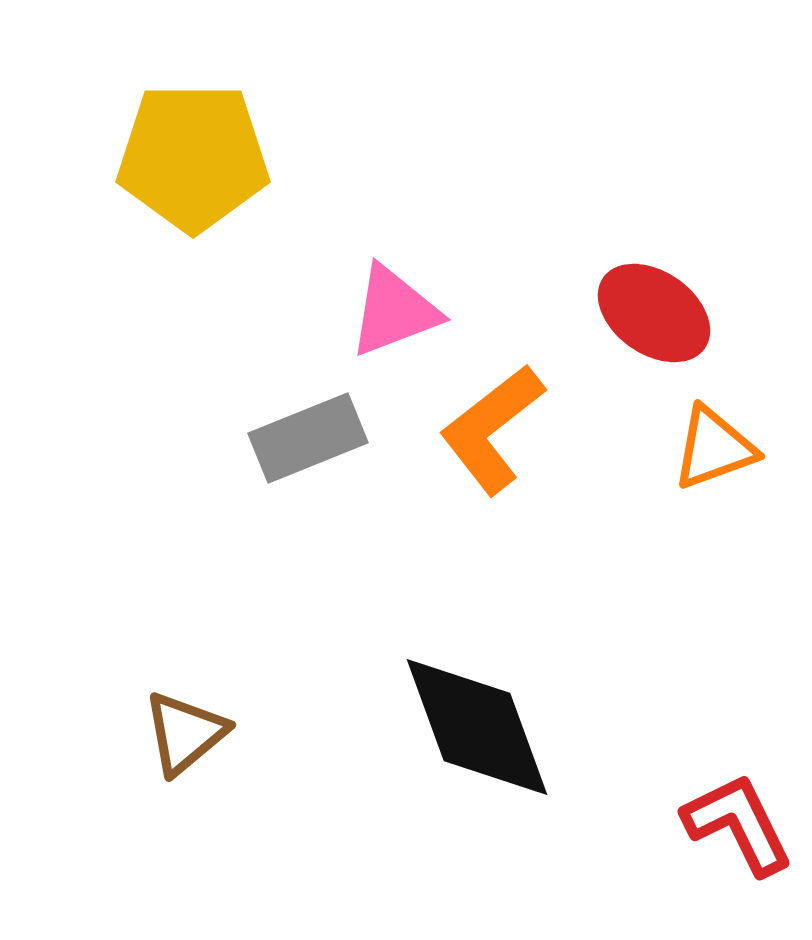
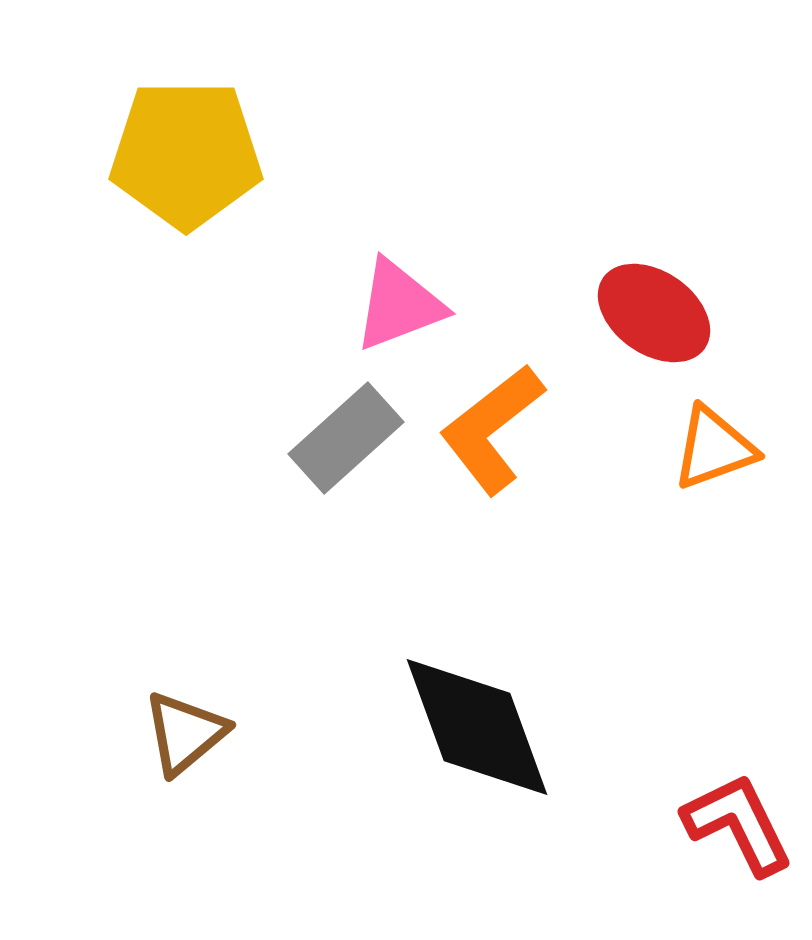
yellow pentagon: moved 7 px left, 3 px up
pink triangle: moved 5 px right, 6 px up
gray rectangle: moved 38 px right; rotated 20 degrees counterclockwise
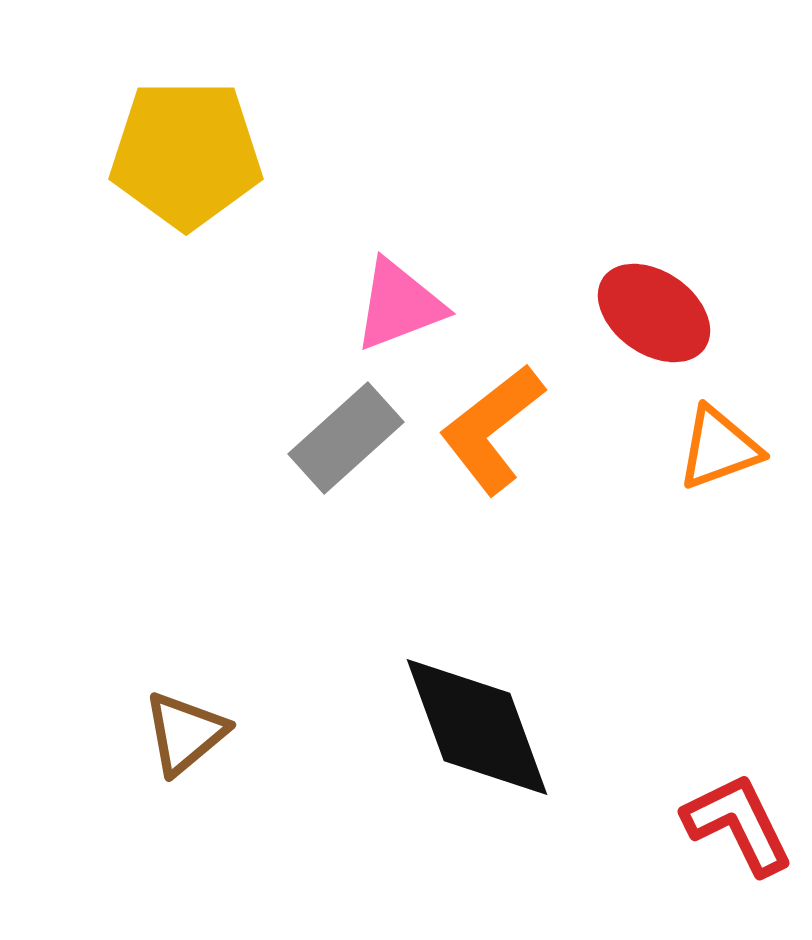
orange triangle: moved 5 px right
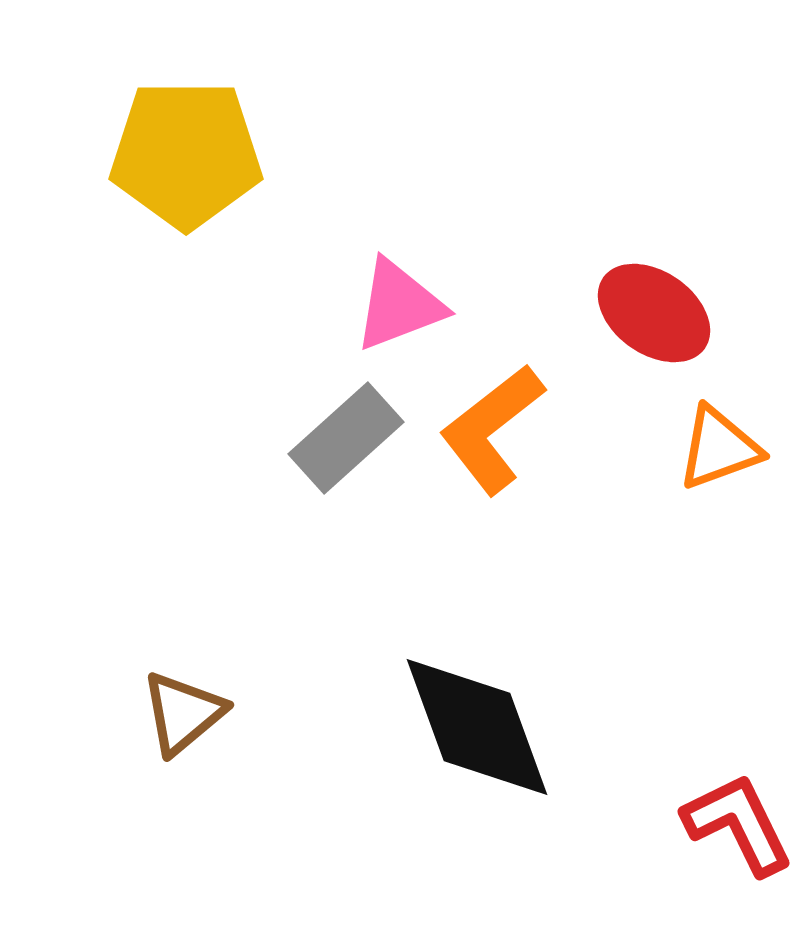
brown triangle: moved 2 px left, 20 px up
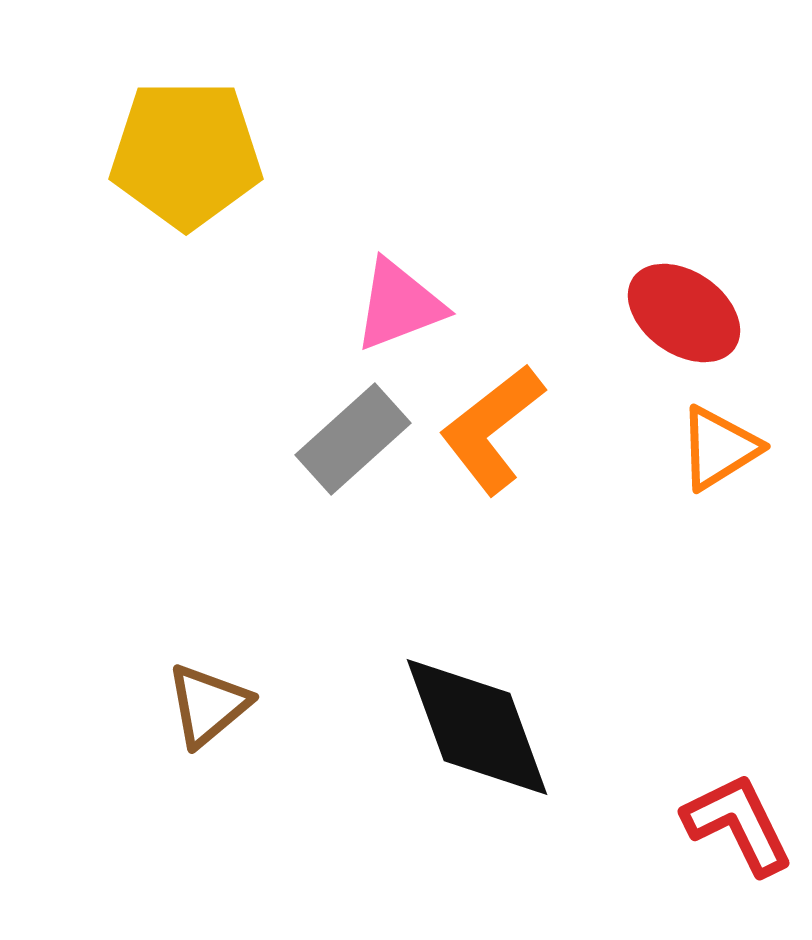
red ellipse: moved 30 px right
gray rectangle: moved 7 px right, 1 px down
orange triangle: rotated 12 degrees counterclockwise
brown triangle: moved 25 px right, 8 px up
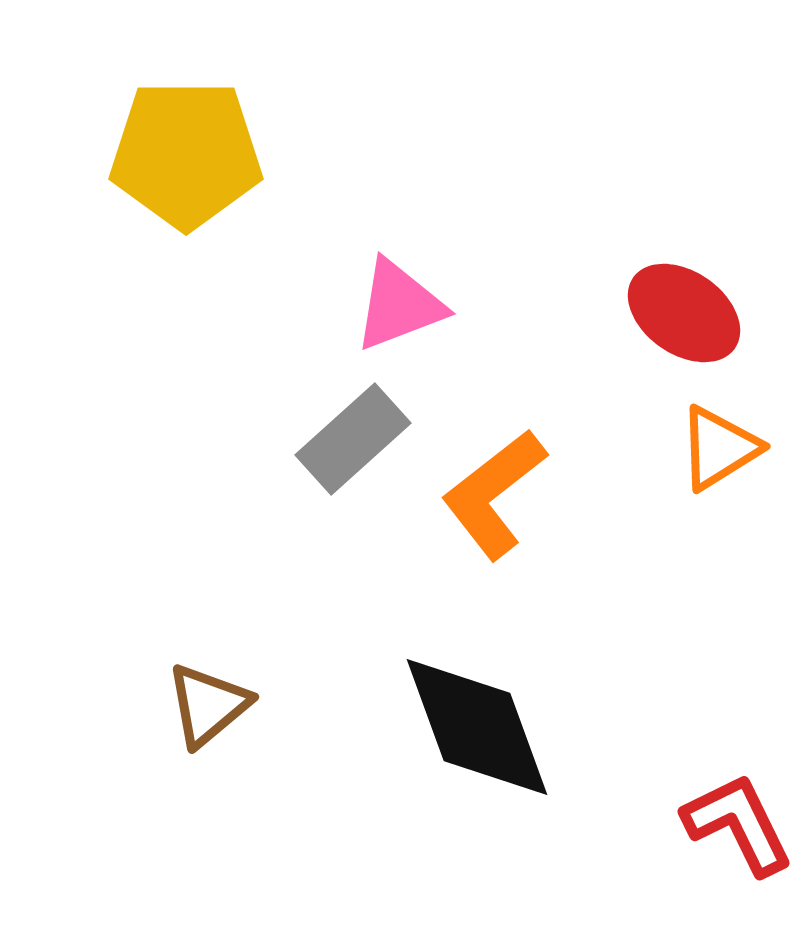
orange L-shape: moved 2 px right, 65 px down
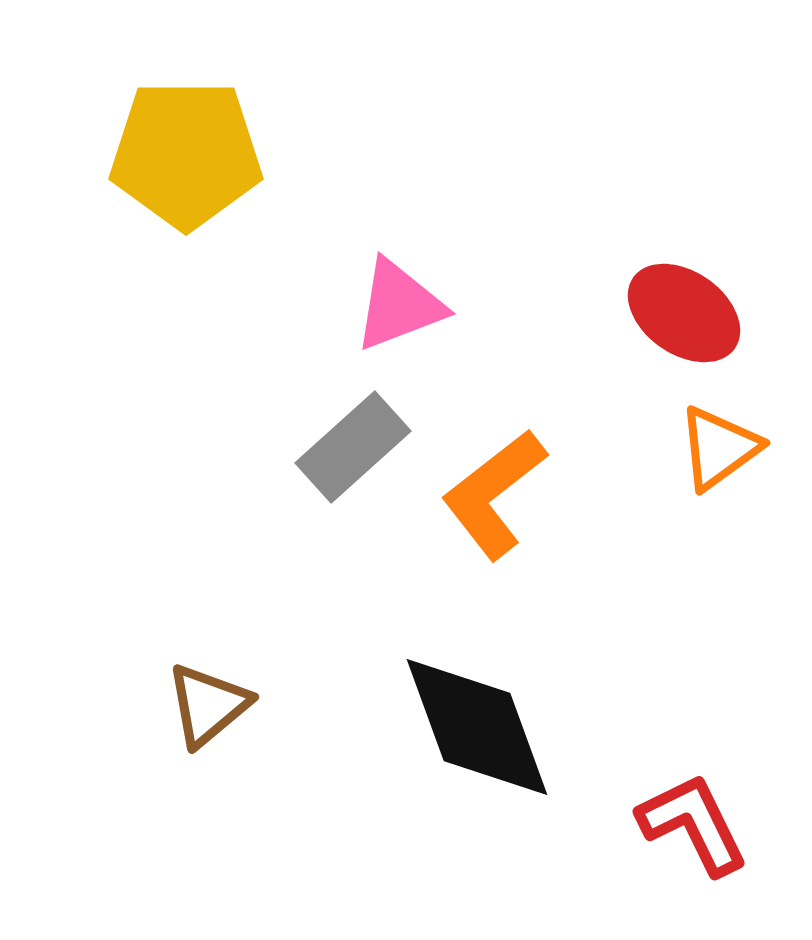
gray rectangle: moved 8 px down
orange triangle: rotated 4 degrees counterclockwise
red L-shape: moved 45 px left
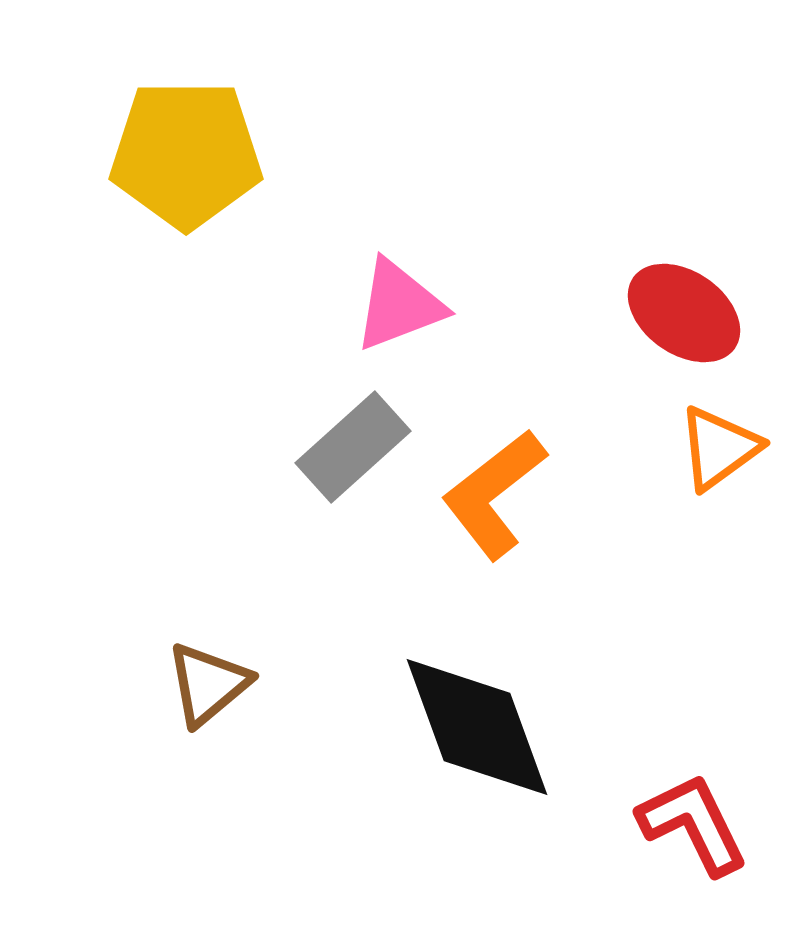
brown triangle: moved 21 px up
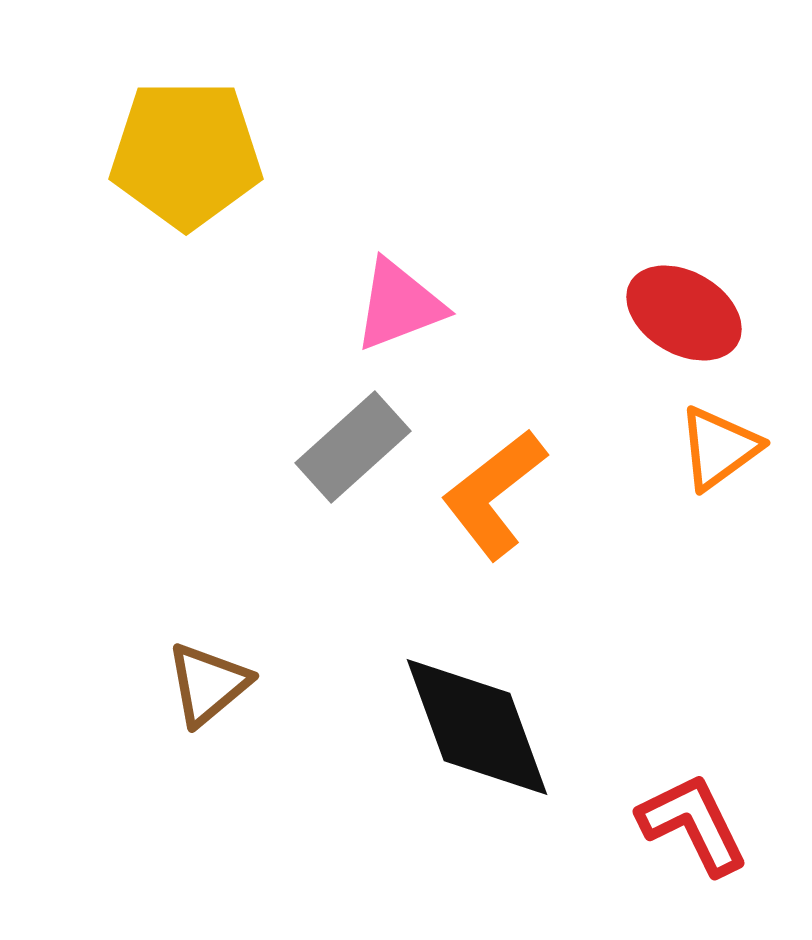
red ellipse: rotated 5 degrees counterclockwise
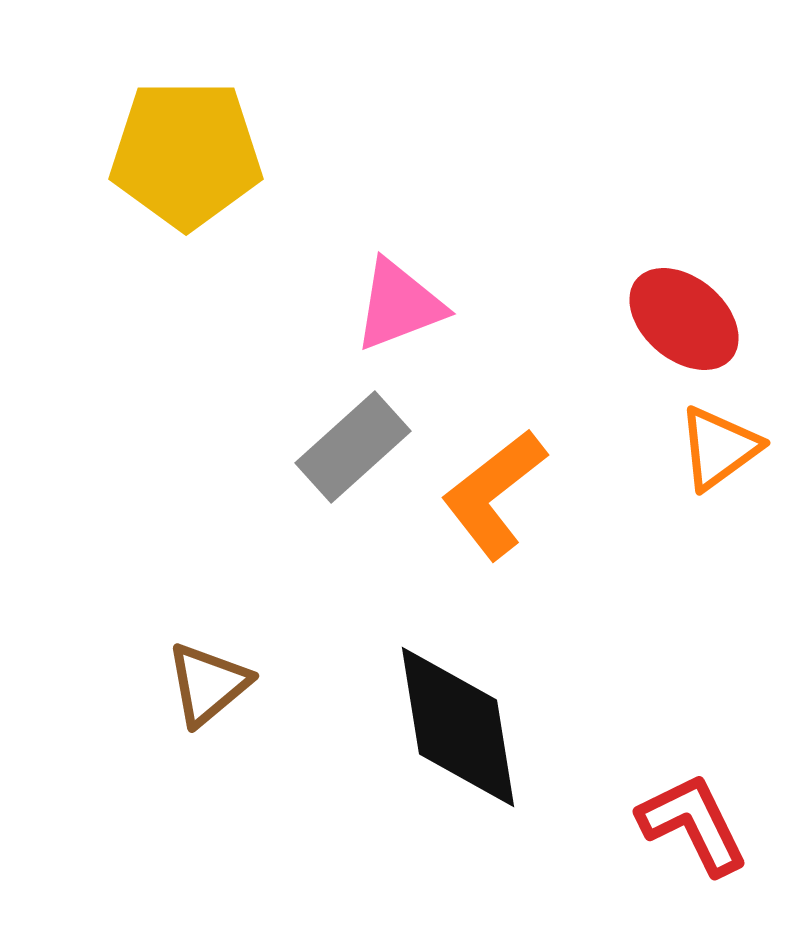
red ellipse: moved 6 px down; rotated 10 degrees clockwise
black diamond: moved 19 px left; rotated 11 degrees clockwise
